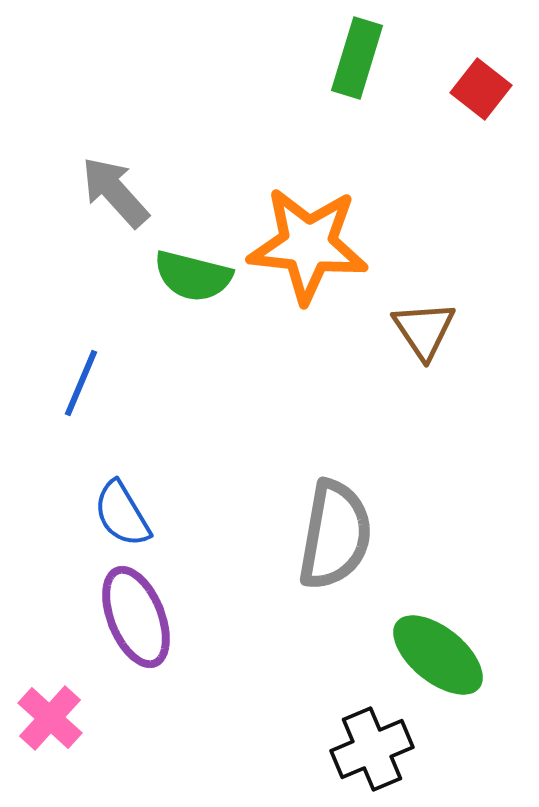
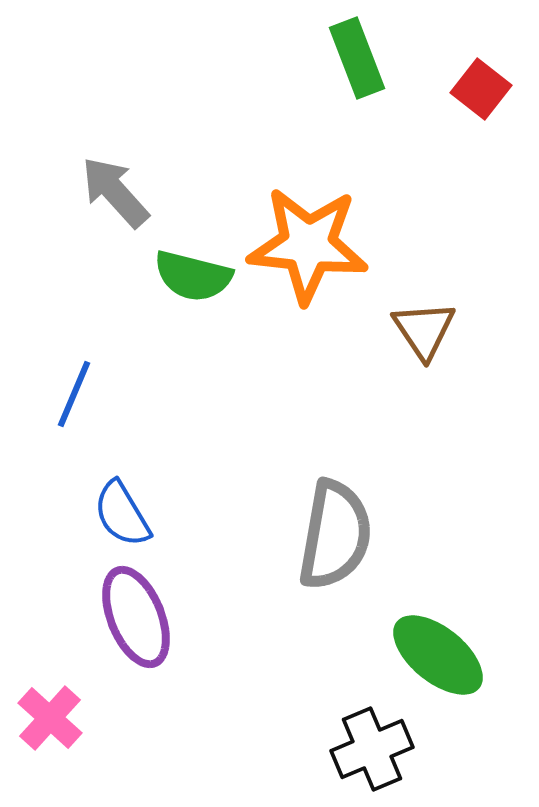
green rectangle: rotated 38 degrees counterclockwise
blue line: moved 7 px left, 11 px down
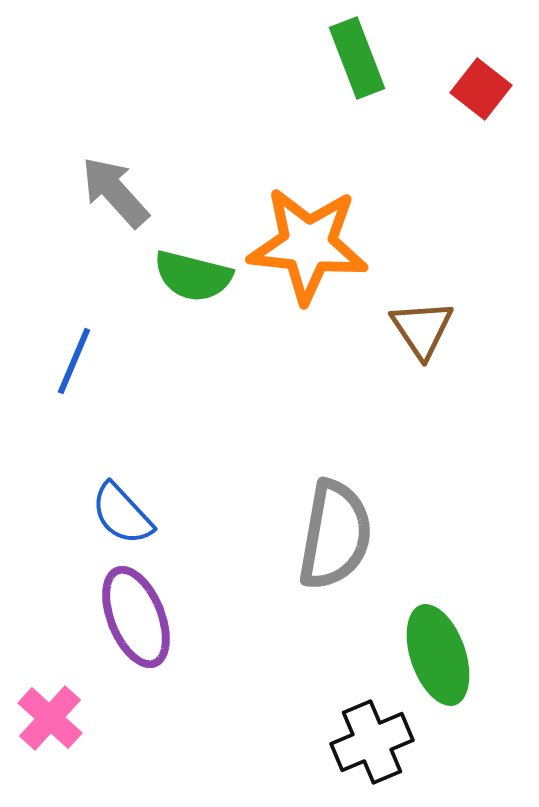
brown triangle: moved 2 px left, 1 px up
blue line: moved 33 px up
blue semicircle: rotated 12 degrees counterclockwise
green ellipse: rotated 32 degrees clockwise
black cross: moved 7 px up
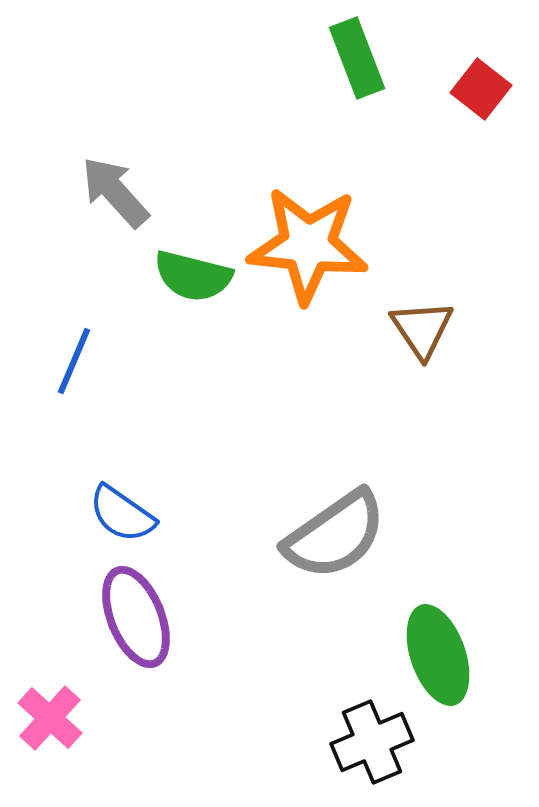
blue semicircle: rotated 12 degrees counterclockwise
gray semicircle: rotated 45 degrees clockwise
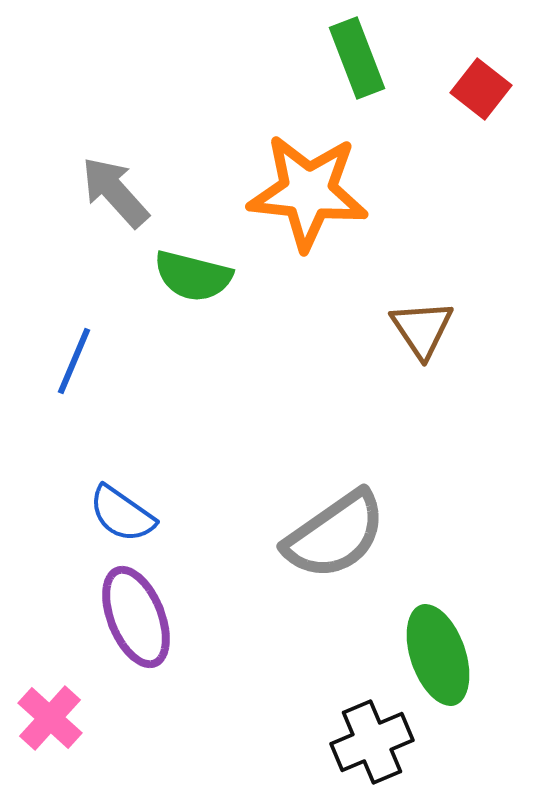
orange star: moved 53 px up
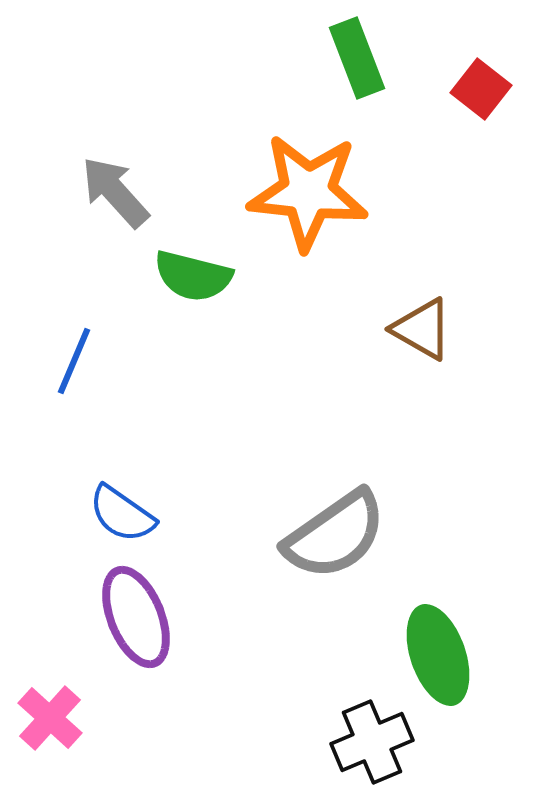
brown triangle: rotated 26 degrees counterclockwise
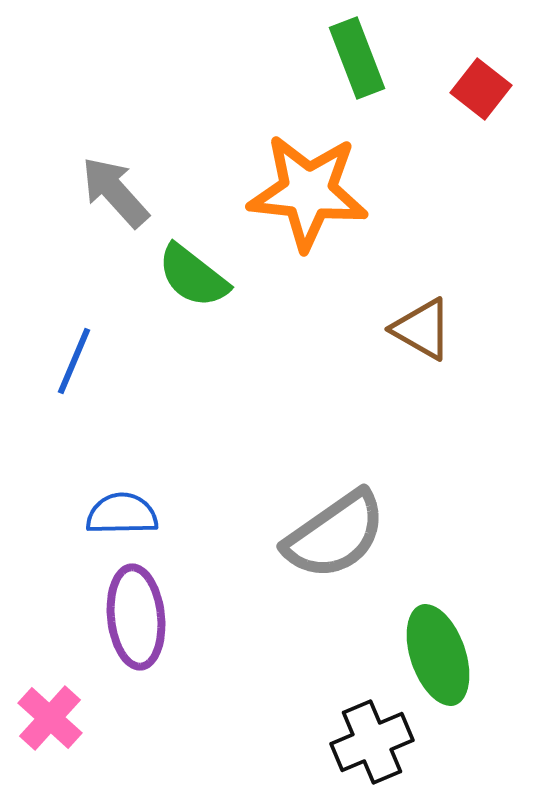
green semicircle: rotated 24 degrees clockwise
blue semicircle: rotated 144 degrees clockwise
purple ellipse: rotated 16 degrees clockwise
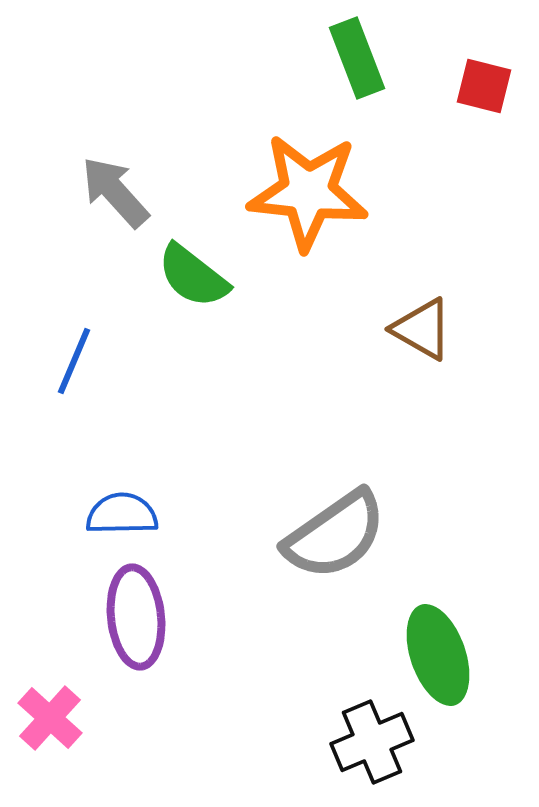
red square: moved 3 px right, 3 px up; rotated 24 degrees counterclockwise
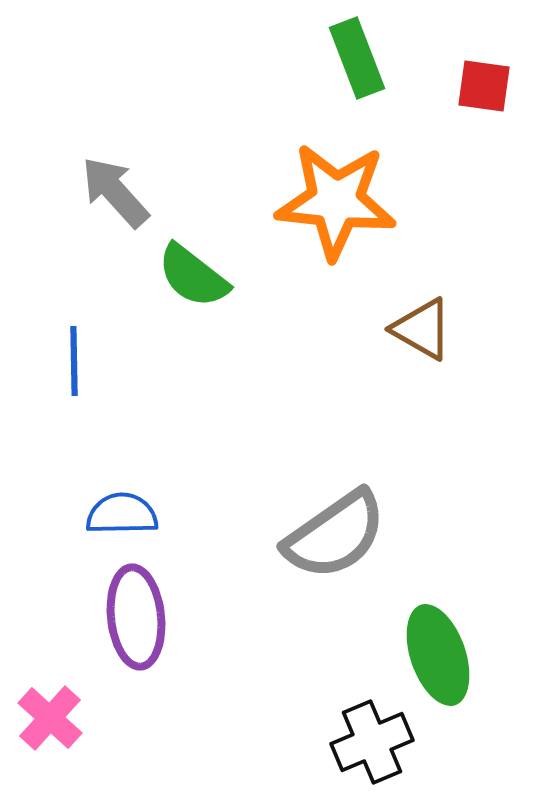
red square: rotated 6 degrees counterclockwise
orange star: moved 28 px right, 9 px down
blue line: rotated 24 degrees counterclockwise
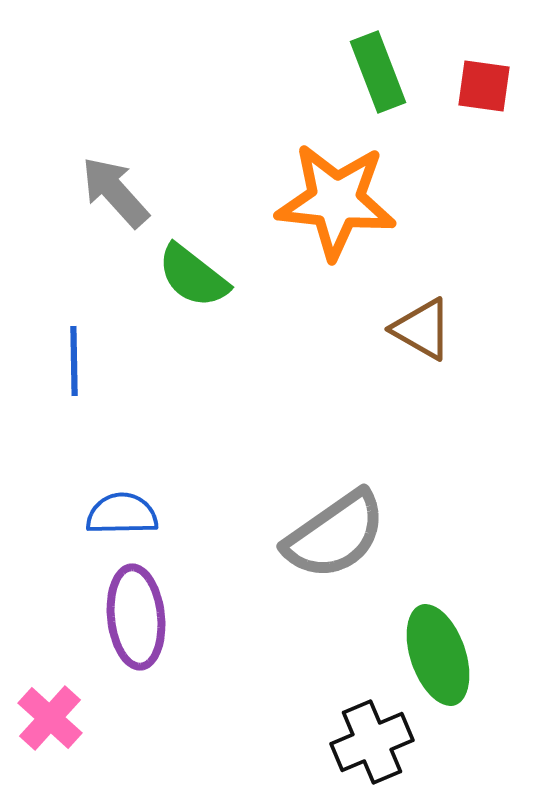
green rectangle: moved 21 px right, 14 px down
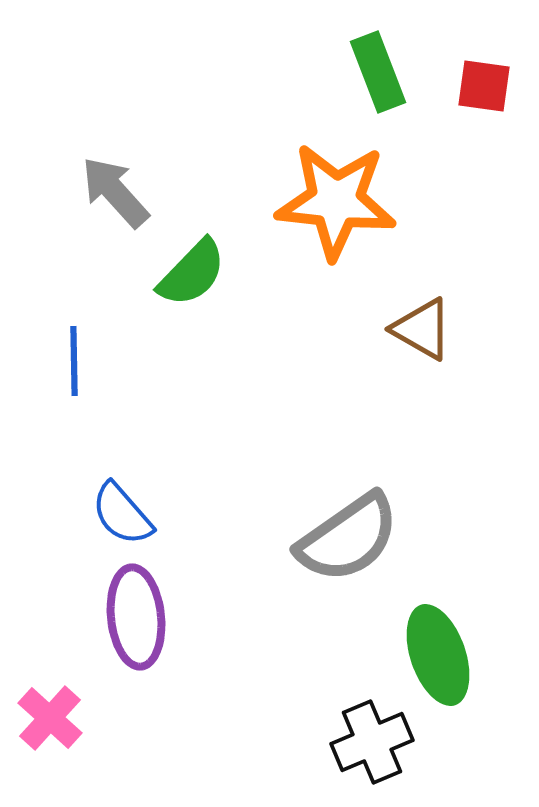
green semicircle: moved 1 px left, 3 px up; rotated 84 degrees counterclockwise
blue semicircle: rotated 130 degrees counterclockwise
gray semicircle: moved 13 px right, 3 px down
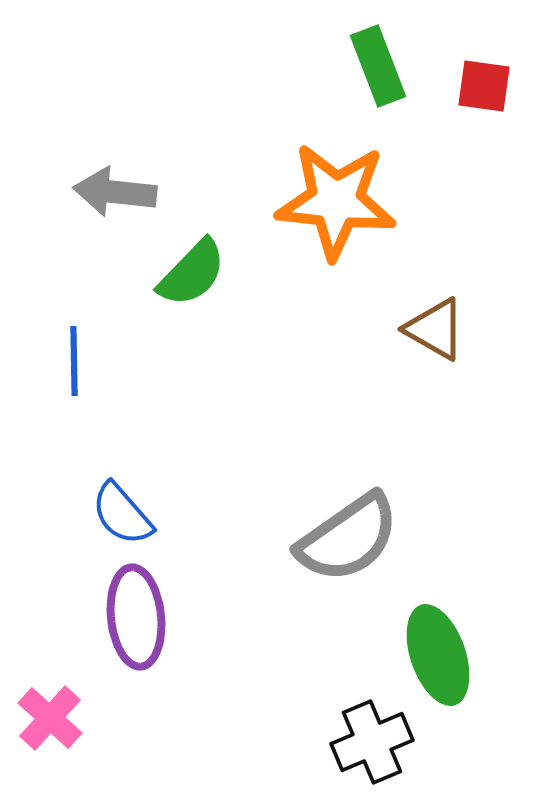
green rectangle: moved 6 px up
gray arrow: rotated 42 degrees counterclockwise
brown triangle: moved 13 px right
